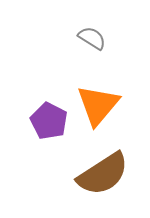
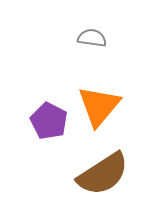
gray semicircle: rotated 24 degrees counterclockwise
orange triangle: moved 1 px right, 1 px down
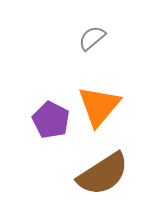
gray semicircle: rotated 48 degrees counterclockwise
purple pentagon: moved 2 px right, 1 px up
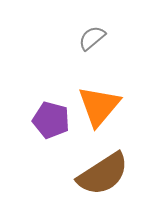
purple pentagon: rotated 12 degrees counterclockwise
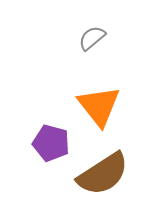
orange triangle: rotated 18 degrees counterclockwise
purple pentagon: moved 23 px down
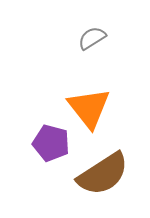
gray semicircle: rotated 8 degrees clockwise
orange triangle: moved 10 px left, 2 px down
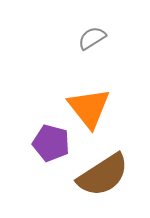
brown semicircle: moved 1 px down
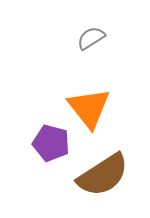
gray semicircle: moved 1 px left
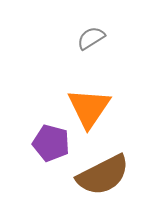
orange triangle: rotated 12 degrees clockwise
brown semicircle: rotated 6 degrees clockwise
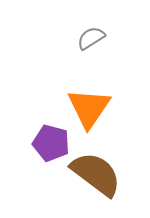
brown semicircle: moved 7 px left, 1 px up; rotated 116 degrees counterclockwise
